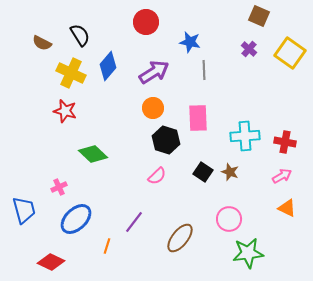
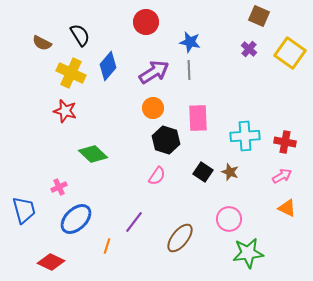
gray line: moved 15 px left
pink semicircle: rotated 12 degrees counterclockwise
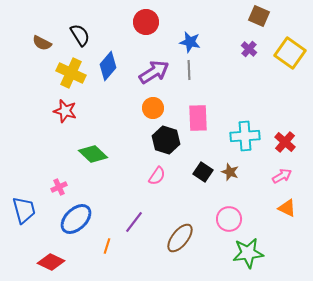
red cross: rotated 30 degrees clockwise
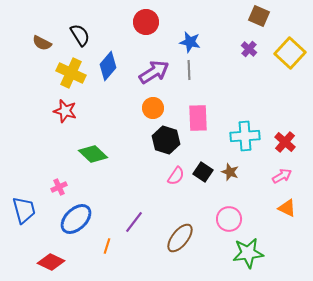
yellow square: rotated 8 degrees clockwise
pink semicircle: moved 19 px right
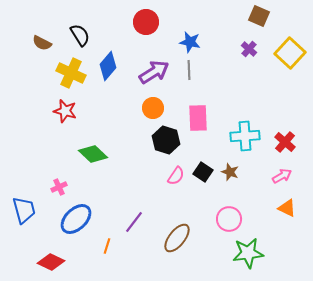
brown ellipse: moved 3 px left
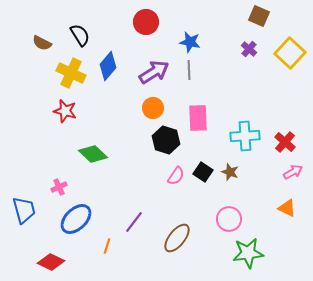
pink arrow: moved 11 px right, 4 px up
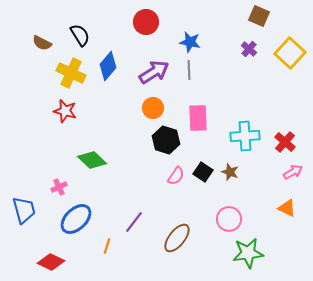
green diamond: moved 1 px left, 6 px down
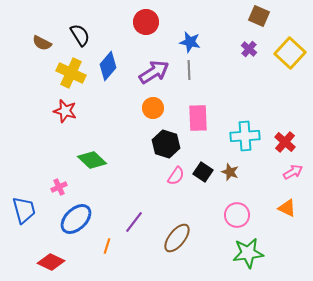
black hexagon: moved 4 px down
pink circle: moved 8 px right, 4 px up
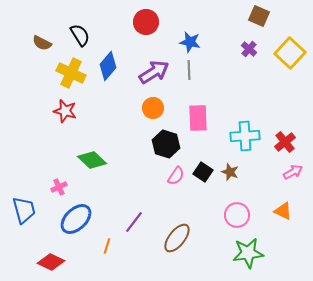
red cross: rotated 10 degrees clockwise
orange triangle: moved 4 px left, 3 px down
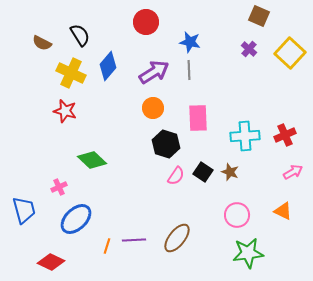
red cross: moved 7 px up; rotated 15 degrees clockwise
purple line: moved 18 px down; rotated 50 degrees clockwise
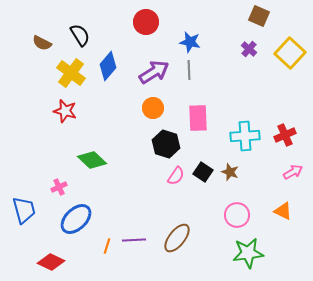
yellow cross: rotated 12 degrees clockwise
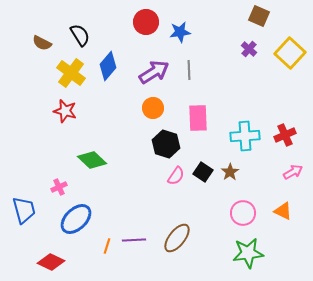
blue star: moved 10 px left, 10 px up; rotated 20 degrees counterclockwise
brown star: rotated 18 degrees clockwise
pink circle: moved 6 px right, 2 px up
